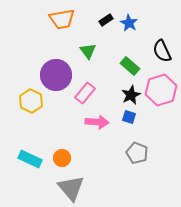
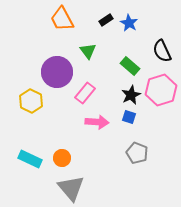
orange trapezoid: rotated 72 degrees clockwise
purple circle: moved 1 px right, 3 px up
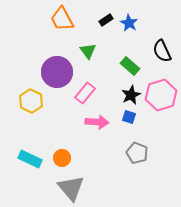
pink hexagon: moved 5 px down
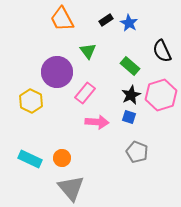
gray pentagon: moved 1 px up
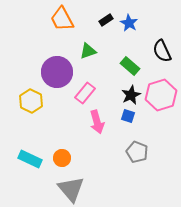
green triangle: rotated 48 degrees clockwise
blue square: moved 1 px left, 1 px up
pink arrow: rotated 70 degrees clockwise
gray triangle: moved 1 px down
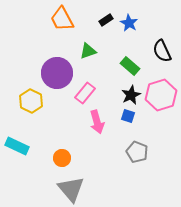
purple circle: moved 1 px down
cyan rectangle: moved 13 px left, 13 px up
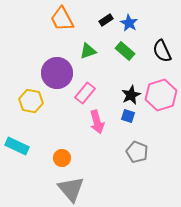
green rectangle: moved 5 px left, 15 px up
yellow hexagon: rotated 15 degrees counterclockwise
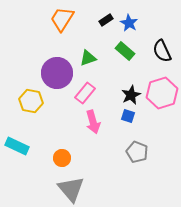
orange trapezoid: rotated 60 degrees clockwise
green triangle: moved 7 px down
pink hexagon: moved 1 px right, 2 px up
pink arrow: moved 4 px left
